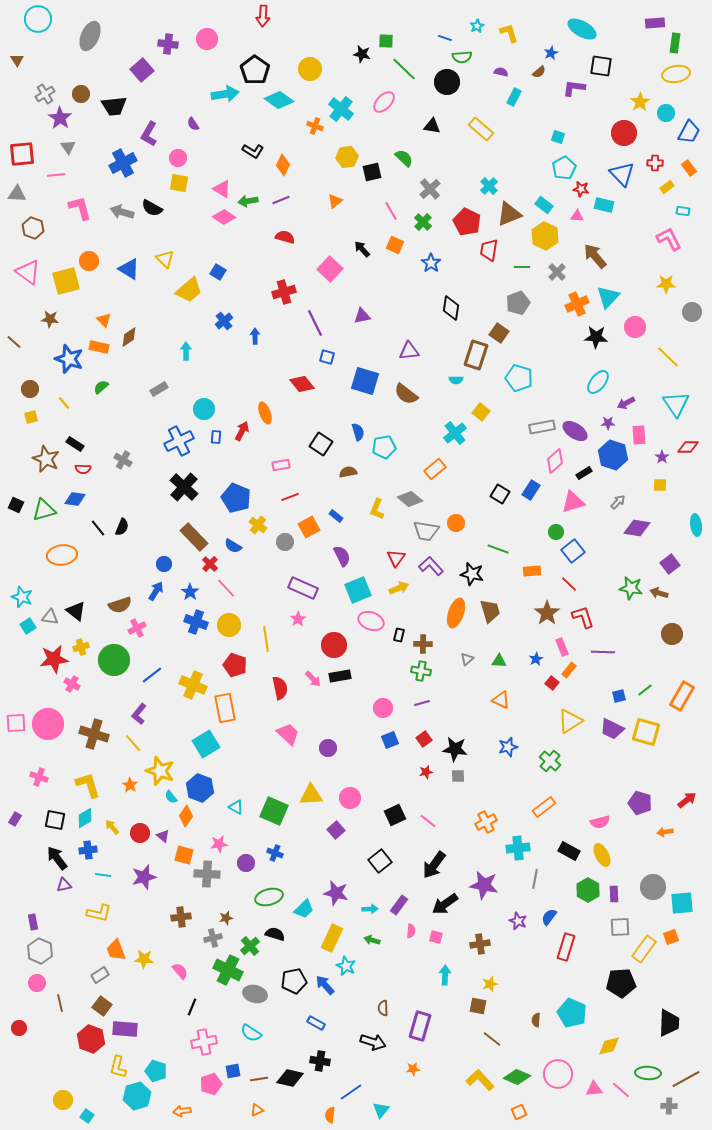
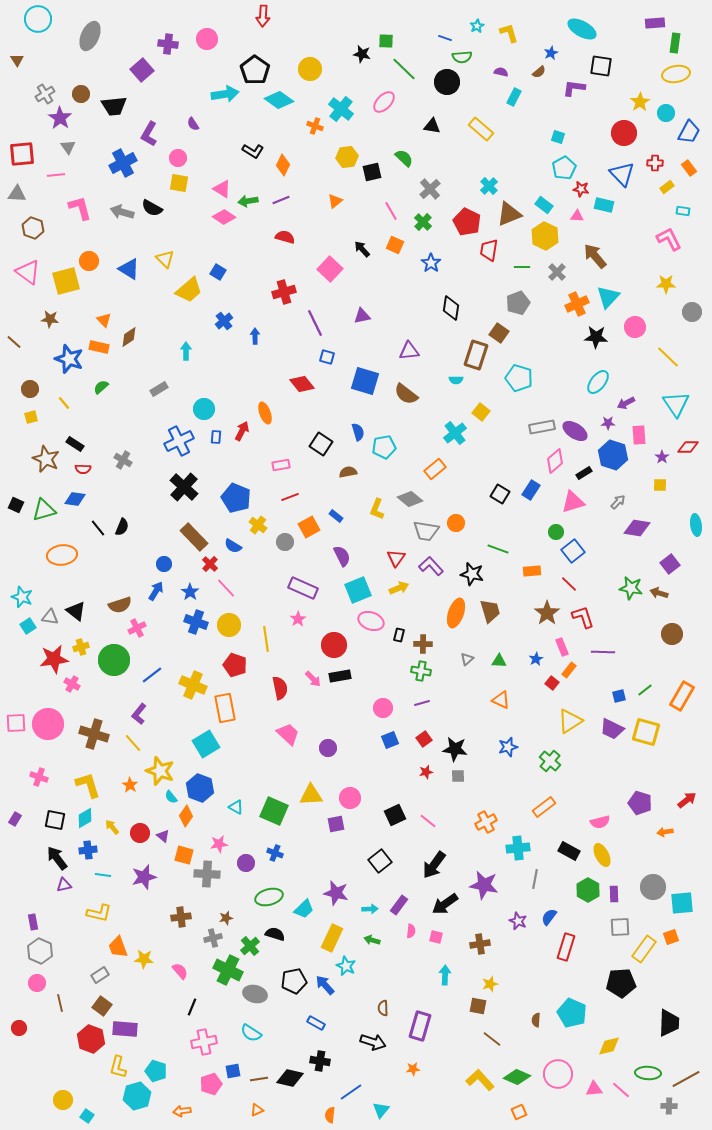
purple square at (336, 830): moved 6 px up; rotated 30 degrees clockwise
orange trapezoid at (116, 950): moved 2 px right, 3 px up
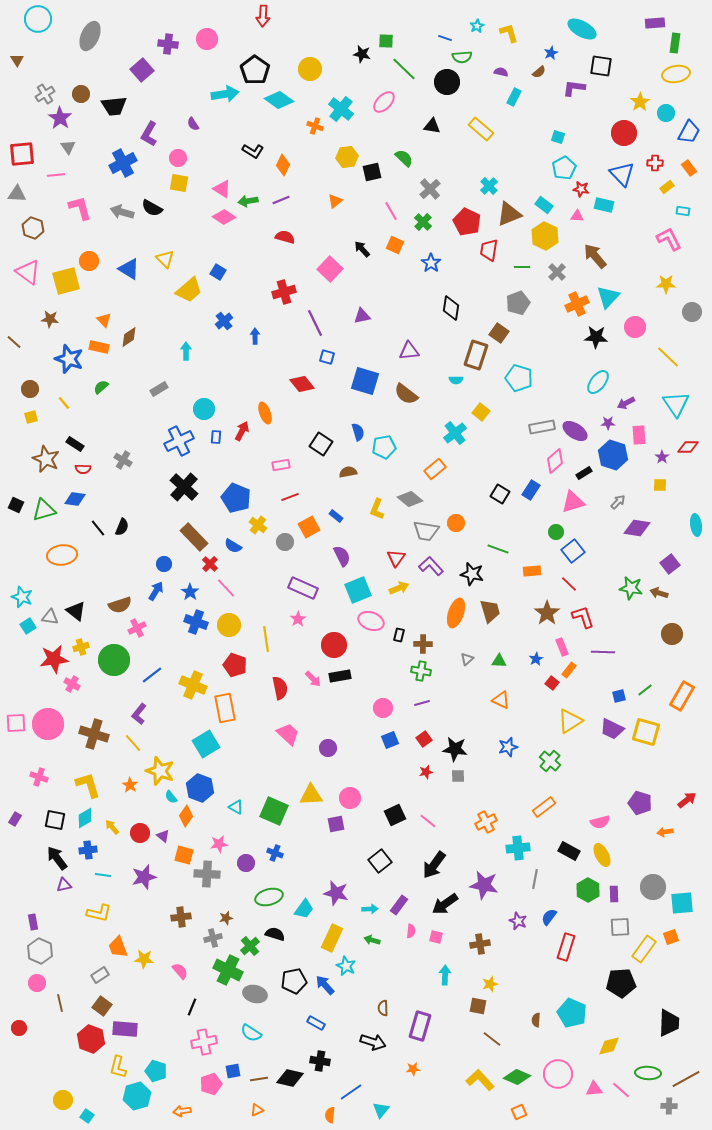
cyan trapezoid at (304, 909): rotated 10 degrees counterclockwise
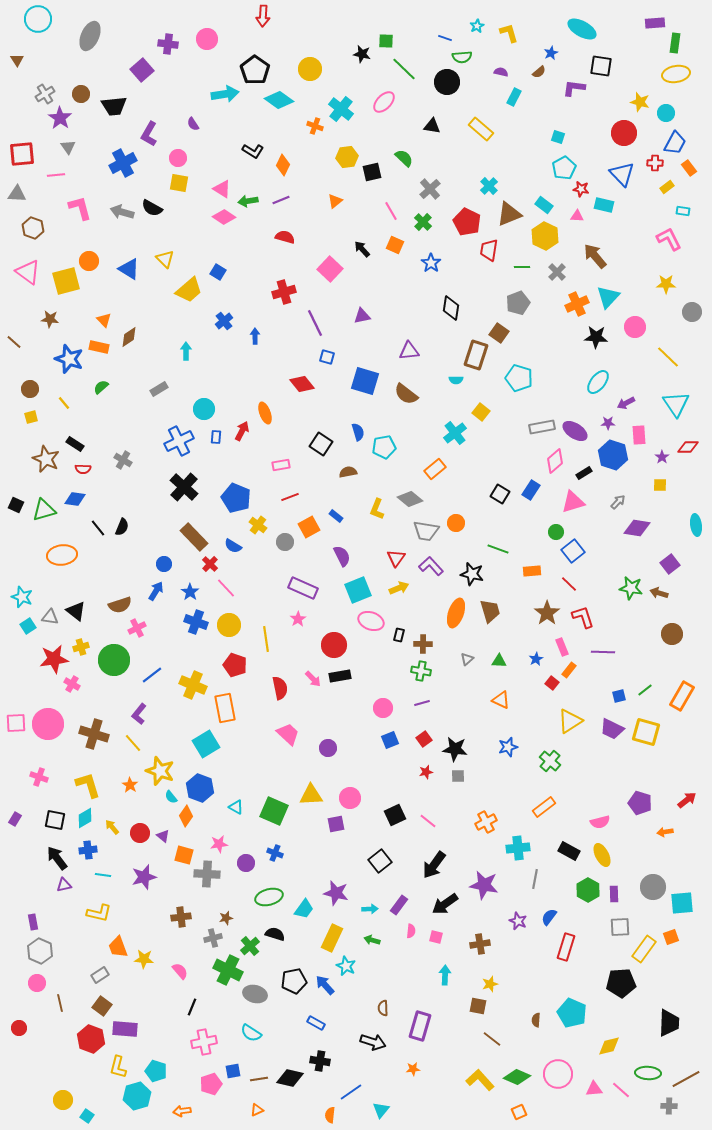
yellow star at (640, 102): rotated 24 degrees counterclockwise
blue trapezoid at (689, 132): moved 14 px left, 11 px down
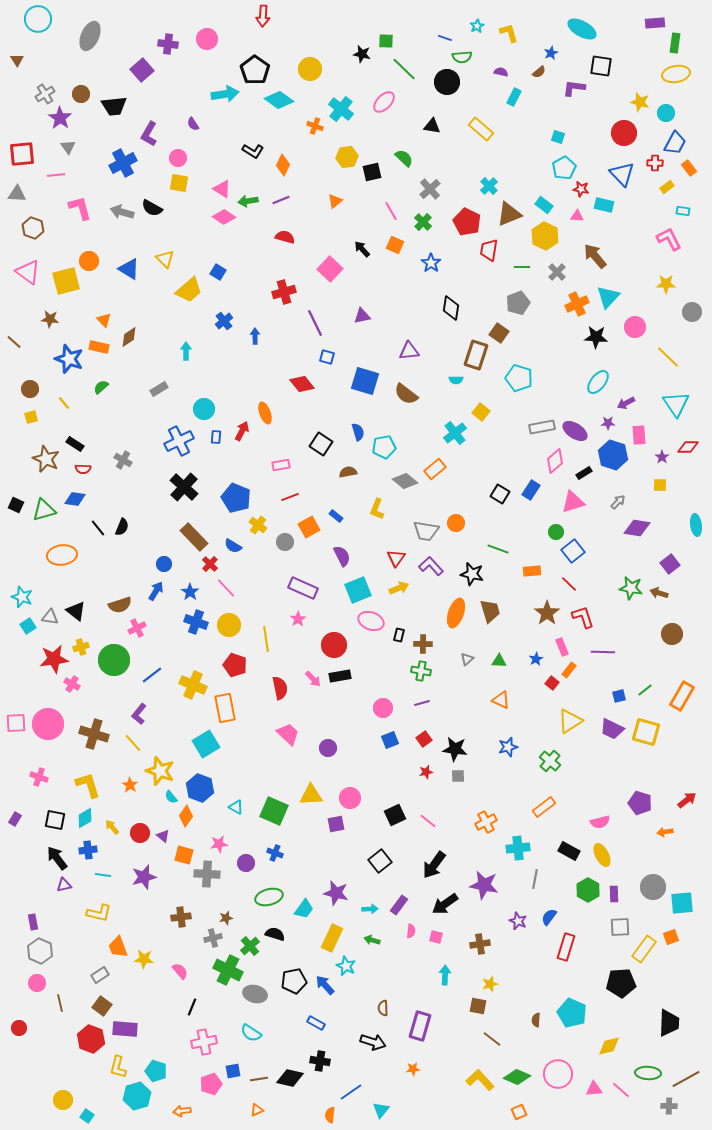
gray diamond at (410, 499): moved 5 px left, 18 px up
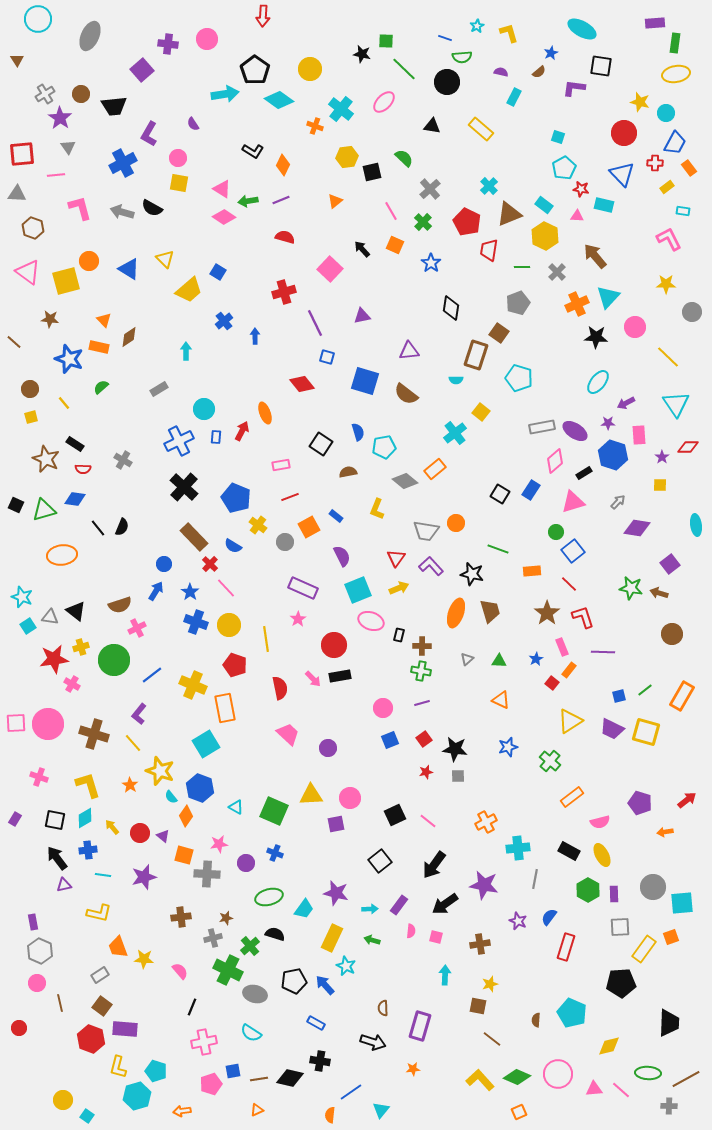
brown cross at (423, 644): moved 1 px left, 2 px down
orange rectangle at (544, 807): moved 28 px right, 10 px up
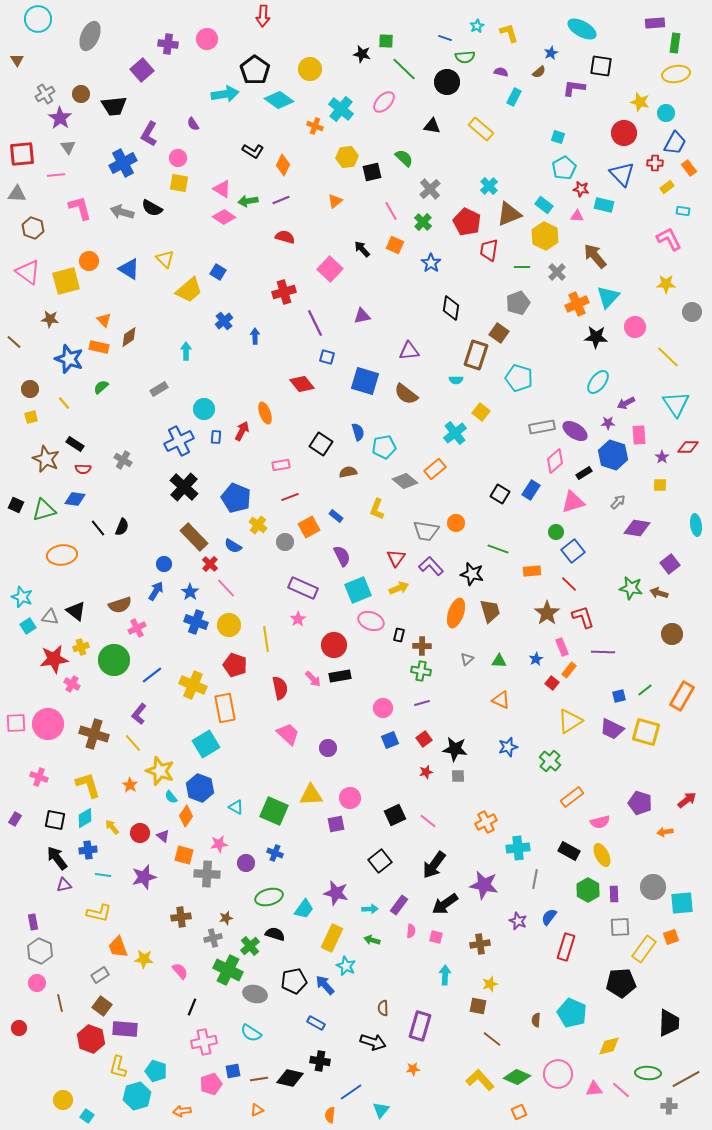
green semicircle at (462, 57): moved 3 px right
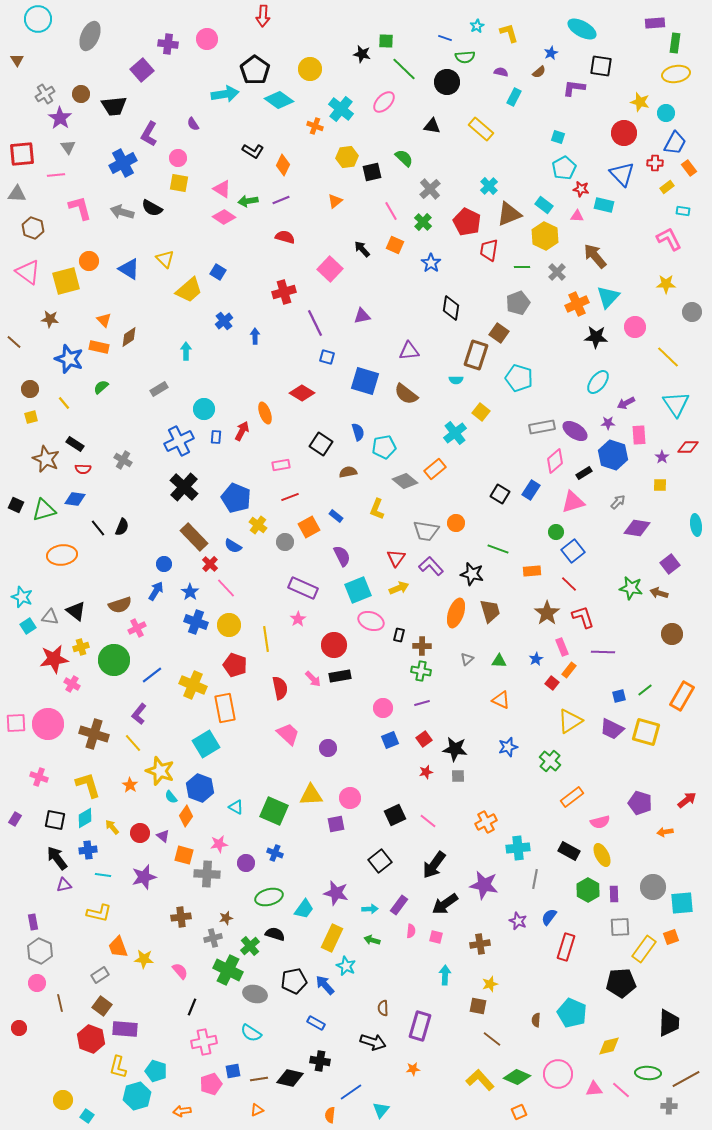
red diamond at (302, 384): moved 9 px down; rotated 20 degrees counterclockwise
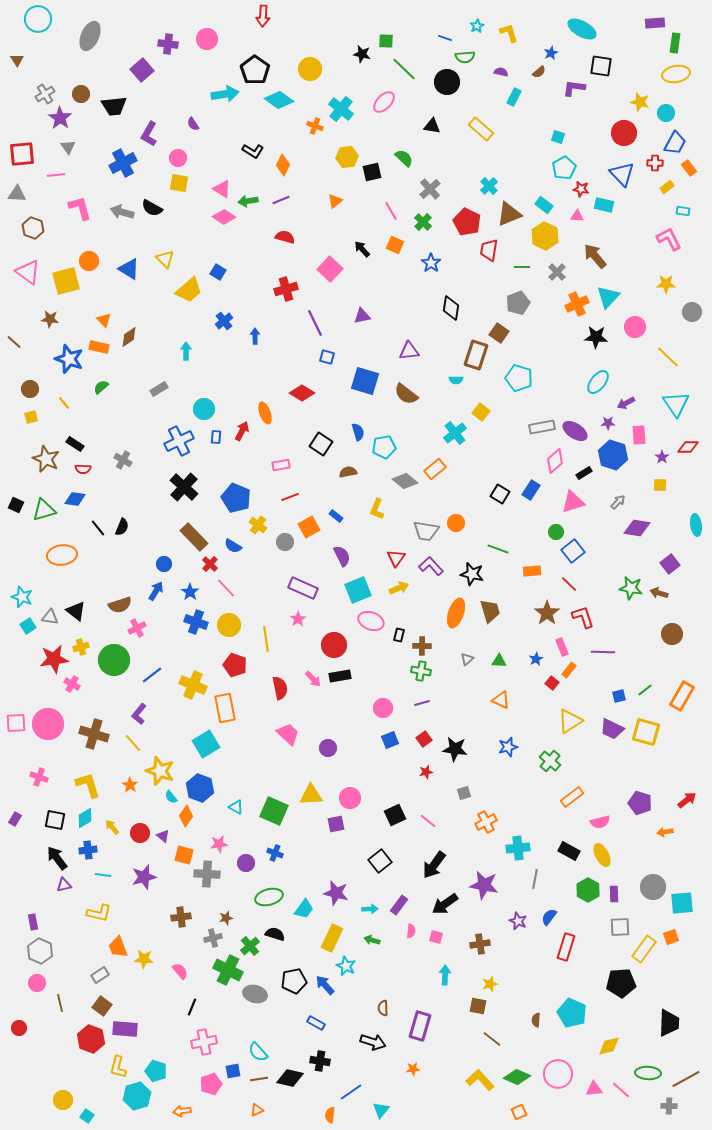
red cross at (284, 292): moved 2 px right, 3 px up
gray square at (458, 776): moved 6 px right, 17 px down; rotated 16 degrees counterclockwise
cyan semicircle at (251, 1033): moved 7 px right, 19 px down; rotated 15 degrees clockwise
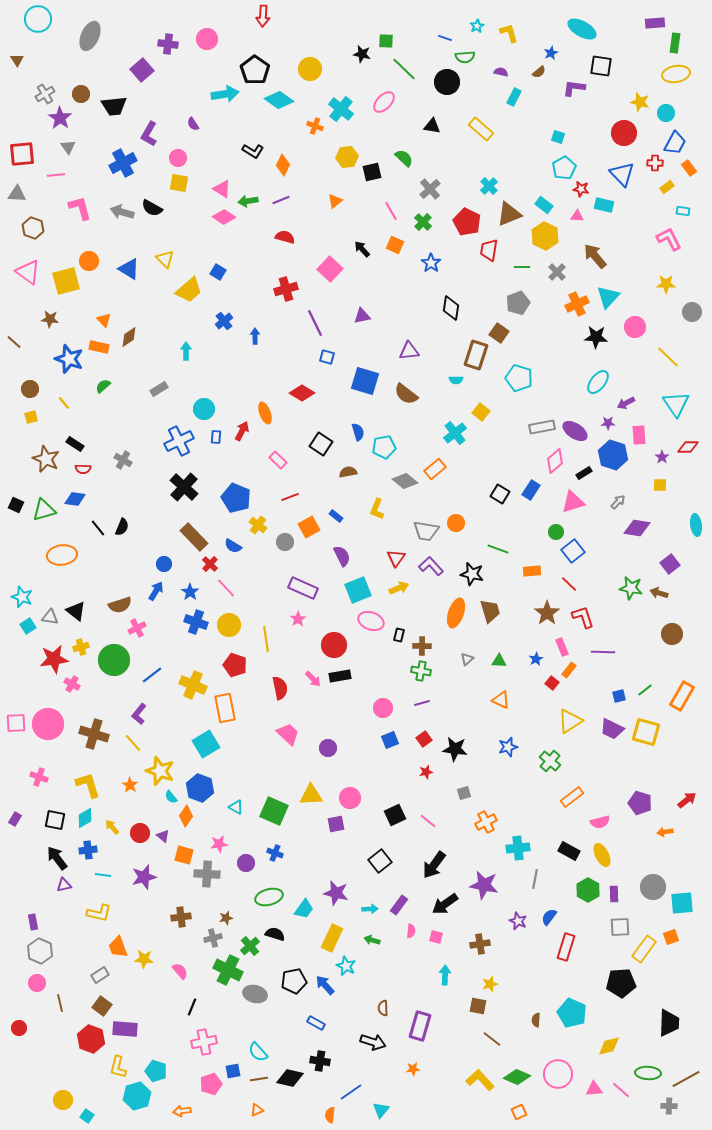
green semicircle at (101, 387): moved 2 px right, 1 px up
pink rectangle at (281, 465): moved 3 px left, 5 px up; rotated 54 degrees clockwise
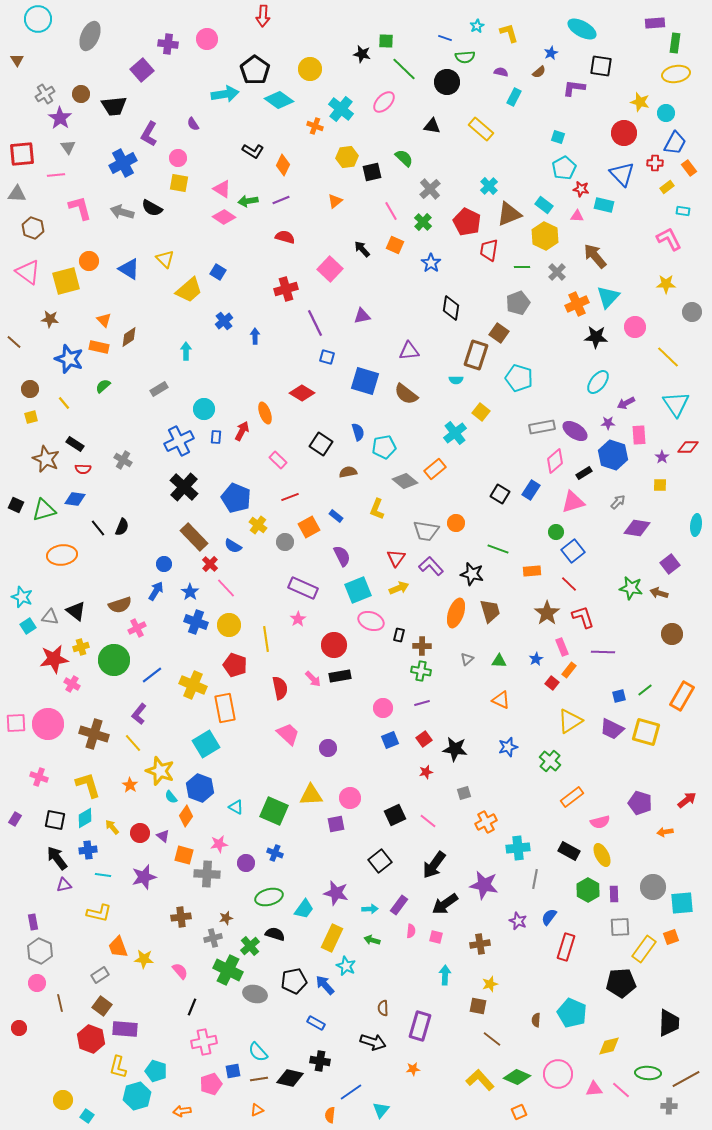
cyan ellipse at (696, 525): rotated 15 degrees clockwise
